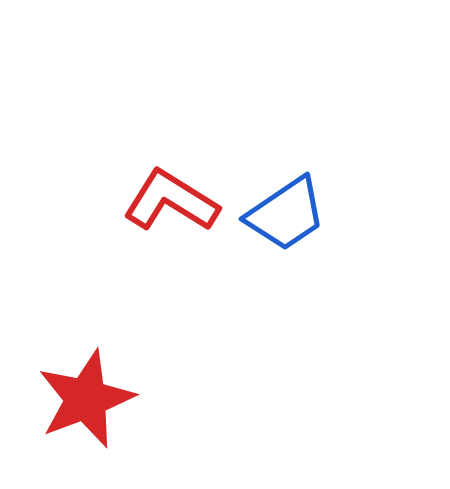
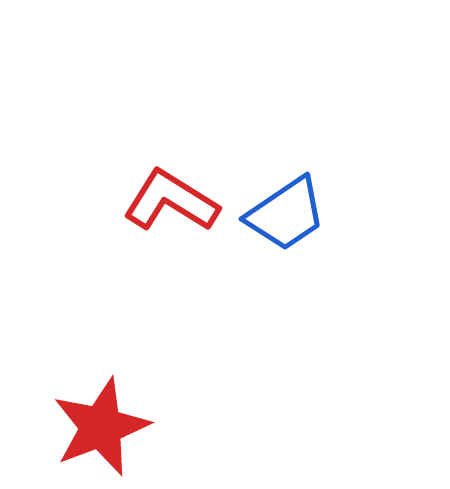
red star: moved 15 px right, 28 px down
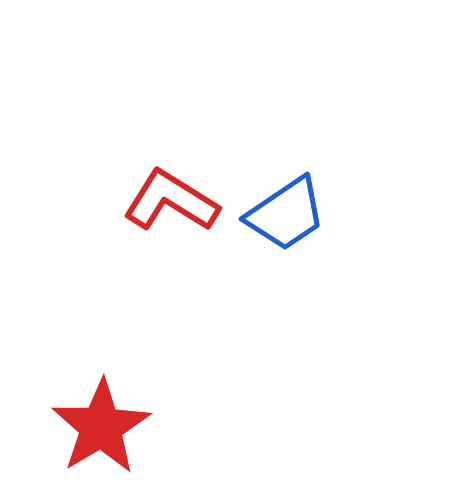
red star: rotated 10 degrees counterclockwise
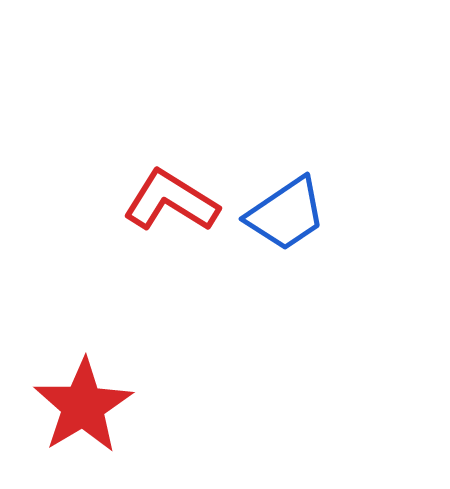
red star: moved 18 px left, 21 px up
